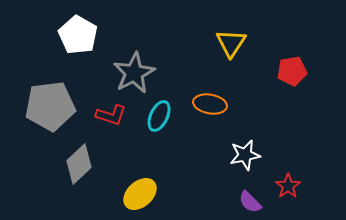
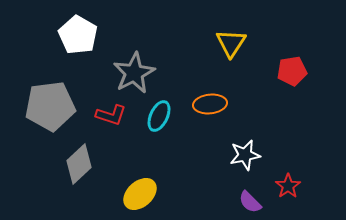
orange ellipse: rotated 16 degrees counterclockwise
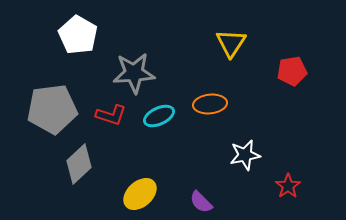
gray star: rotated 24 degrees clockwise
gray pentagon: moved 2 px right, 3 px down
cyan ellipse: rotated 40 degrees clockwise
purple semicircle: moved 49 px left
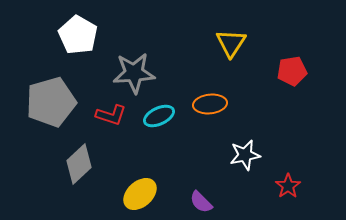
gray pentagon: moved 1 px left, 7 px up; rotated 9 degrees counterclockwise
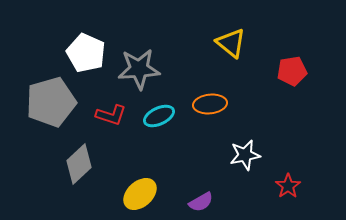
white pentagon: moved 8 px right, 18 px down; rotated 6 degrees counterclockwise
yellow triangle: rotated 24 degrees counterclockwise
gray star: moved 5 px right, 4 px up
purple semicircle: rotated 75 degrees counterclockwise
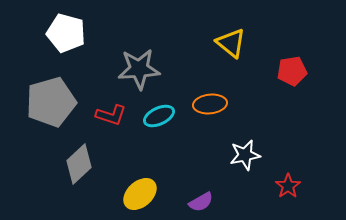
white pentagon: moved 20 px left, 20 px up; rotated 9 degrees counterclockwise
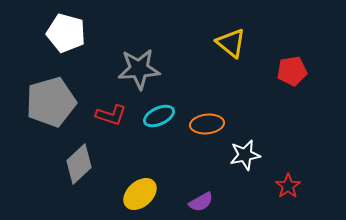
orange ellipse: moved 3 px left, 20 px down
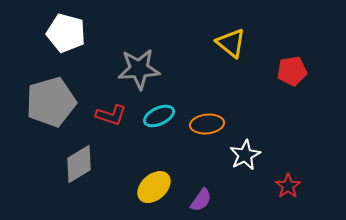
white star: rotated 16 degrees counterclockwise
gray diamond: rotated 12 degrees clockwise
yellow ellipse: moved 14 px right, 7 px up
purple semicircle: moved 2 px up; rotated 25 degrees counterclockwise
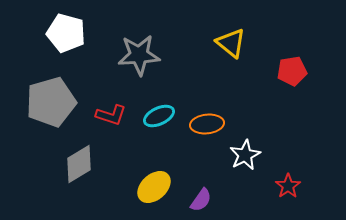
gray star: moved 14 px up
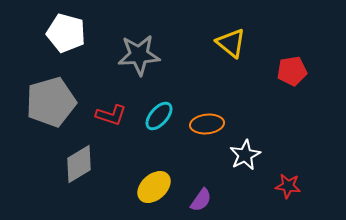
cyan ellipse: rotated 24 degrees counterclockwise
red star: rotated 30 degrees counterclockwise
